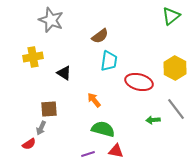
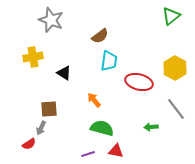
green arrow: moved 2 px left, 7 px down
green semicircle: moved 1 px left, 1 px up
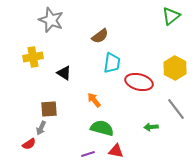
cyan trapezoid: moved 3 px right, 2 px down
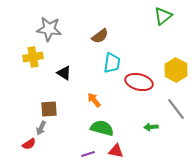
green triangle: moved 8 px left
gray star: moved 2 px left, 9 px down; rotated 15 degrees counterclockwise
yellow hexagon: moved 1 px right, 2 px down
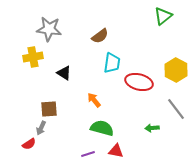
green arrow: moved 1 px right, 1 px down
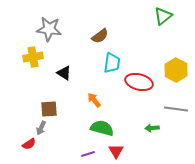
gray line: rotated 45 degrees counterclockwise
red triangle: rotated 49 degrees clockwise
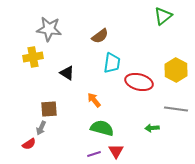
black triangle: moved 3 px right
purple line: moved 6 px right
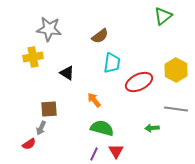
red ellipse: rotated 40 degrees counterclockwise
purple line: rotated 48 degrees counterclockwise
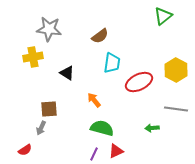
red semicircle: moved 4 px left, 6 px down
red triangle: rotated 35 degrees clockwise
